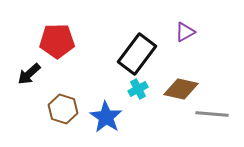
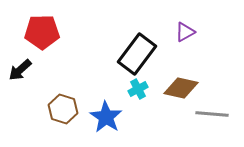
red pentagon: moved 15 px left, 9 px up
black arrow: moved 9 px left, 4 px up
brown diamond: moved 1 px up
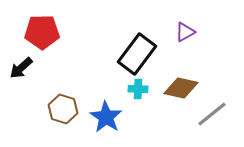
black arrow: moved 1 px right, 2 px up
cyan cross: rotated 30 degrees clockwise
gray line: rotated 44 degrees counterclockwise
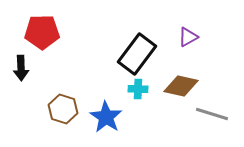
purple triangle: moved 3 px right, 5 px down
black arrow: rotated 50 degrees counterclockwise
brown diamond: moved 2 px up
gray line: rotated 56 degrees clockwise
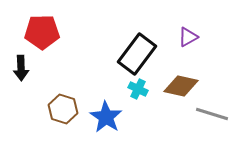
cyan cross: rotated 24 degrees clockwise
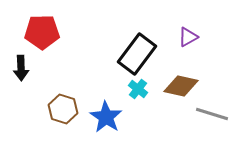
cyan cross: rotated 12 degrees clockwise
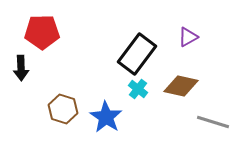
gray line: moved 1 px right, 8 px down
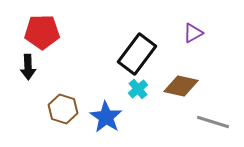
purple triangle: moved 5 px right, 4 px up
black arrow: moved 7 px right, 1 px up
cyan cross: rotated 12 degrees clockwise
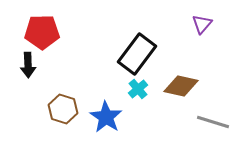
purple triangle: moved 9 px right, 9 px up; rotated 20 degrees counterclockwise
black arrow: moved 2 px up
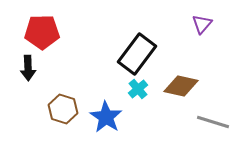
black arrow: moved 3 px down
